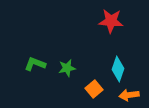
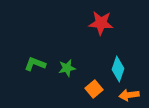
red star: moved 10 px left, 2 px down
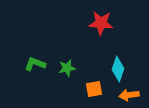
orange square: rotated 30 degrees clockwise
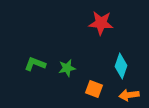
cyan diamond: moved 3 px right, 3 px up
orange square: rotated 30 degrees clockwise
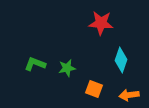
cyan diamond: moved 6 px up
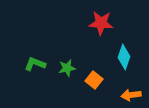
cyan diamond: moved 3 px right, 3 px up
orange square: moved 9 px up; rotated 18 degrees clockwise
orange arrow: moved 2 px right
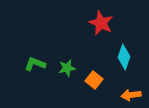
red star: rotated 20 degrees clockwise
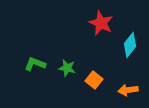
cyan diamond: moved 6 px right, 12 px up; rotated 20 degrees clockwise
green star: rotated 24 degrees clockwise
orange arrow: moved 3 px left, 5 px up
